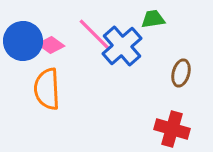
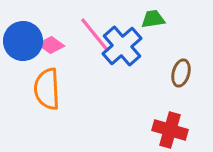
pink line: rotated 6 degrees clockwise
red cross: moved 2 px left, 1 px down
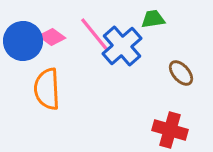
pink diamond: moved 1 px right, 8 px up
brown ellipse: rotated 56 degrees counterclockwise
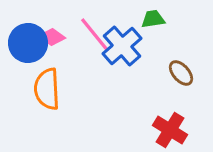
blue circle: moved 5 px right, 2 px down
red cross: rotated 16 degrees clockwise
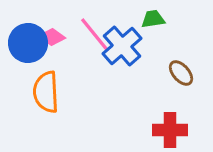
orange semicircle: moved 1 px left, 3 px down
red cross: rotated 32 degrees counterclockwise
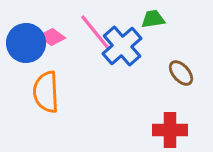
pink line: moved 3 px up
blue circle: moved 2 px left
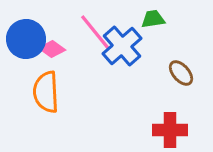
pink diamond: moved 12 px down
blue circle: moved 4 px up
